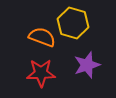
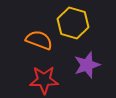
orange semicircle: moved 3 px left, 3 px down
red star: moved 3 px right, 7 px down
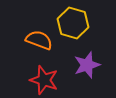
red star: rotated 20 degrees clockwise
